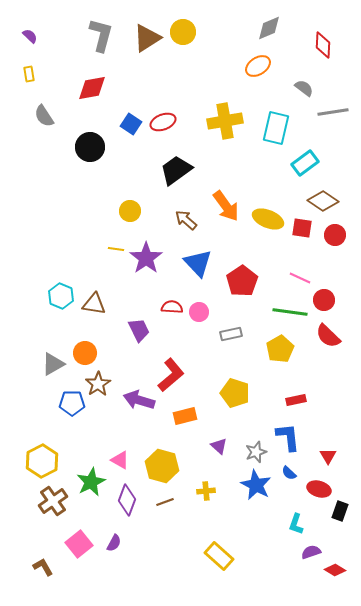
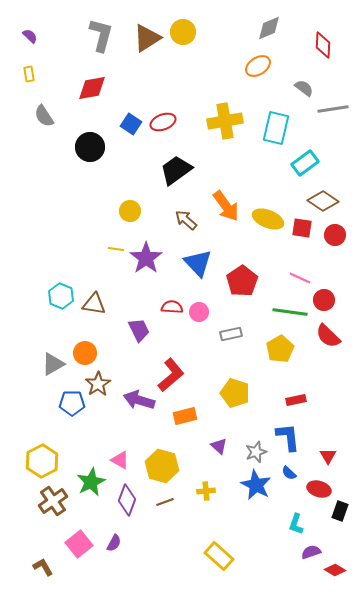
gray line at (333, 112): moved 3 px up
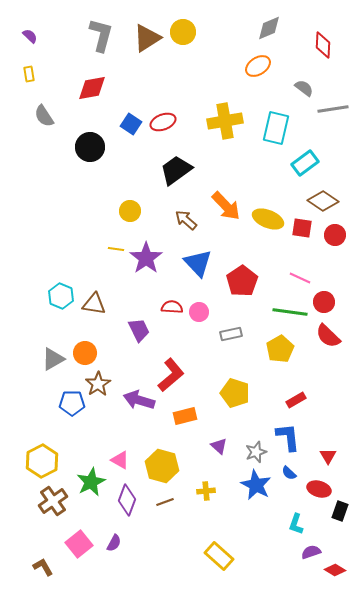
orange arrow at (226, 206): rotated 8 degrees counterclockwise
red circle at (324, 300): moved 2 px down
gray triangle at (53, 364): moved 5 px up
red rectangle at (296, 400): rotated 18 degrees counterclockwise
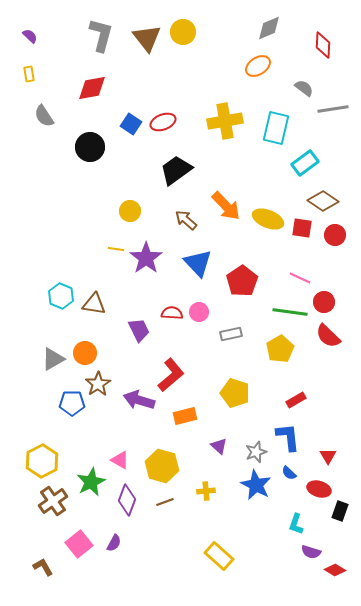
brown triangle at (147, 38): rotated 36 degrees counterclockwise
red semicircle at (172, 307): moved 6 px down
purple semicircle at (311, 552): rotated 144 degrees counterclockwise
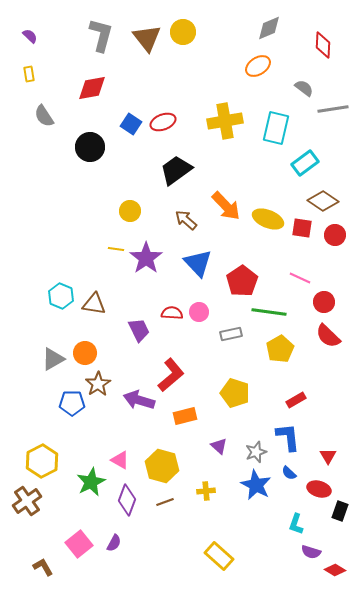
green line at (290, 312): moved 21 px left
brown cross at (53, 501): moved 26 px left
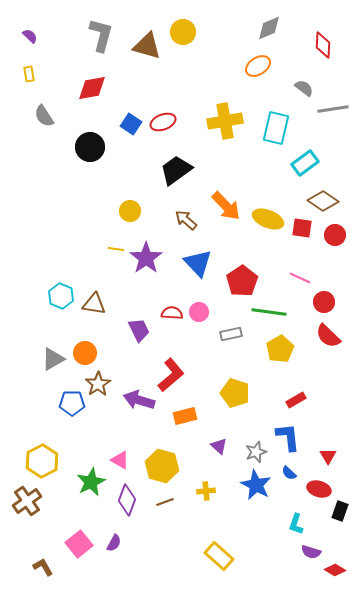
brown triangle at (147, 38): moved 8 px down; rotated 36 degrees counterclockwise
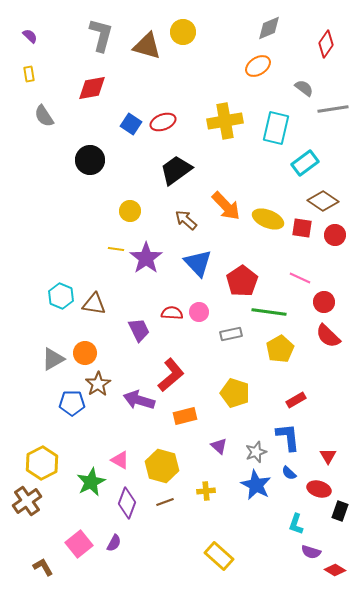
red diamond at (323, 45): moved 3 px right, 1 px up; rotated 32 degrees clockwise
black circle at (90, 147): moved 13 px down
yellow hexagon at (42, 461): moved 2 px down
purple diamond at (127, 500): moved 3 px down
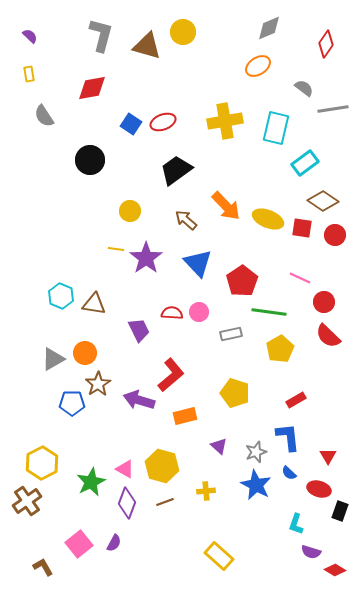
pink triangle at (120, 460): moved 5 px right, 9 px down
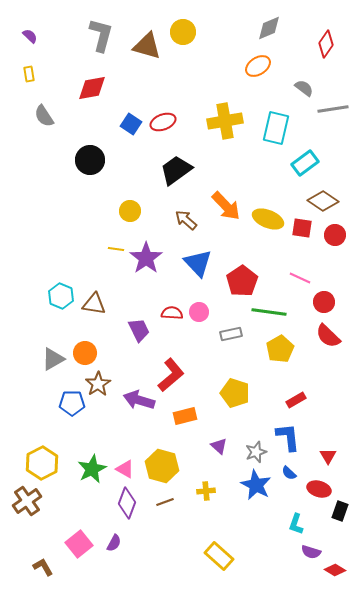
green star at (91, 482): moved 1 px right, 13 px up
